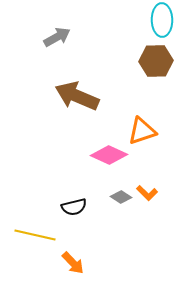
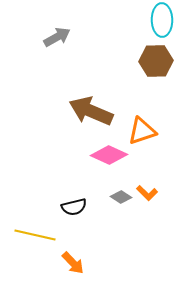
brown arrow: moved 14 px right, 15 px down
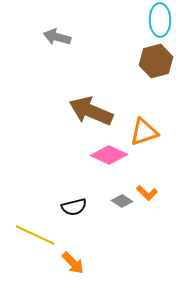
cyan ellipse: moved 2 px left
gray arrow: rotated 136 degrees counterclockwise
brown hexagon: rotated 12 degrees counterclockwise
orange triangle: moved 2 px right, 1 px down
gray diamond: moved 1 px right, 4 px down
yellow line: rotated 12 degrees clockwise
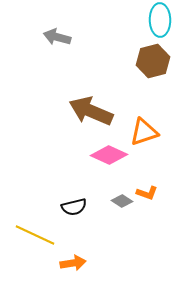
brown hexagon: moved 3 px left
orange L-shape: rotated 25 degrees counterclockwise
orange arrow: rotated 55 degrees counterclockwise
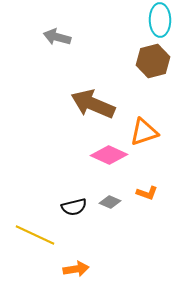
brown arrow: moved 2 px right, 7 px up
gray diamond: moved 12 px left, 1 px down; rotated 10 degrees counterclockwise
orange arrow: moved 3 px right, 6 px down
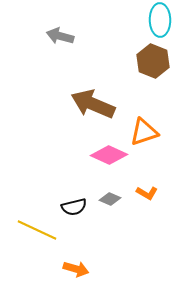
gray arrow: moved 3 px right, 1 px up
brown hexagon: rotated 24 degrees counterclockwise
orange L-shape: rotated 10 degrees clockwise
gray diamond: moved 3 px up
yellow line: moved 2 px right, 5 px up
orange arrow: rotated 25 degrees clockwise
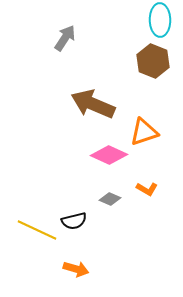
gray arrow: moved 5 px right, 2 px down; rotated 108 degrees clockwise
orange L-shape: moved 4 px up
black semicircle: moved 14 px down
